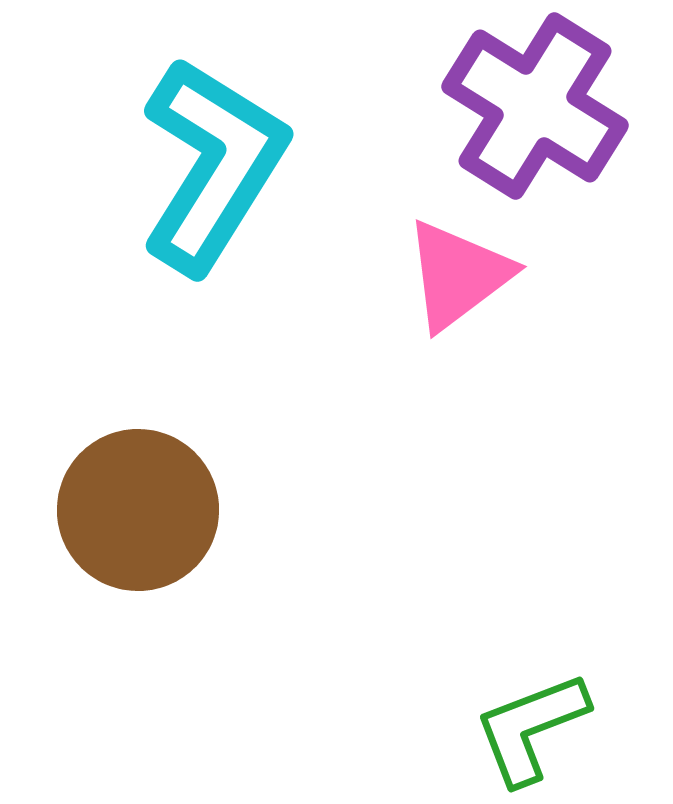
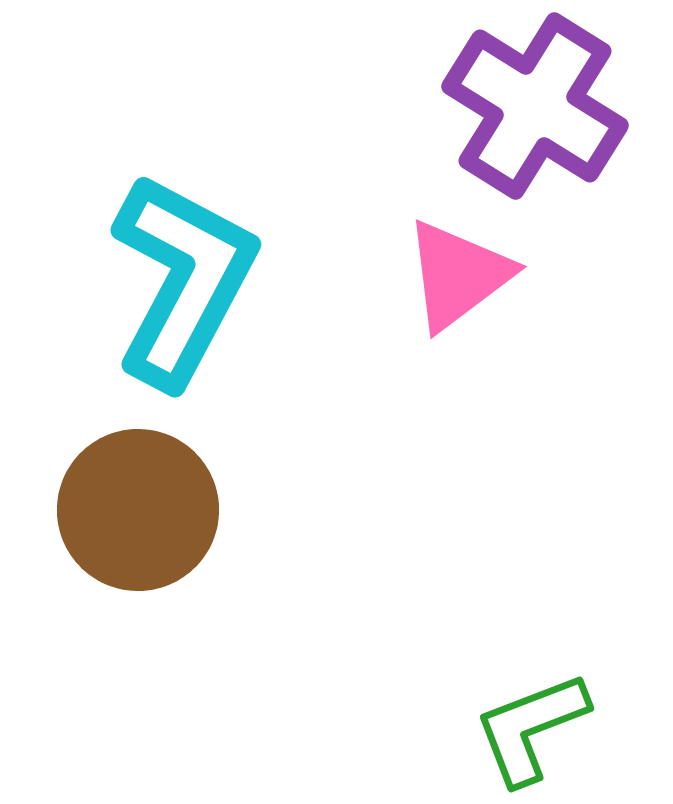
cyan L-shape: moved 30 px left, 115 px down; rotated 4 degrees counterclockwise
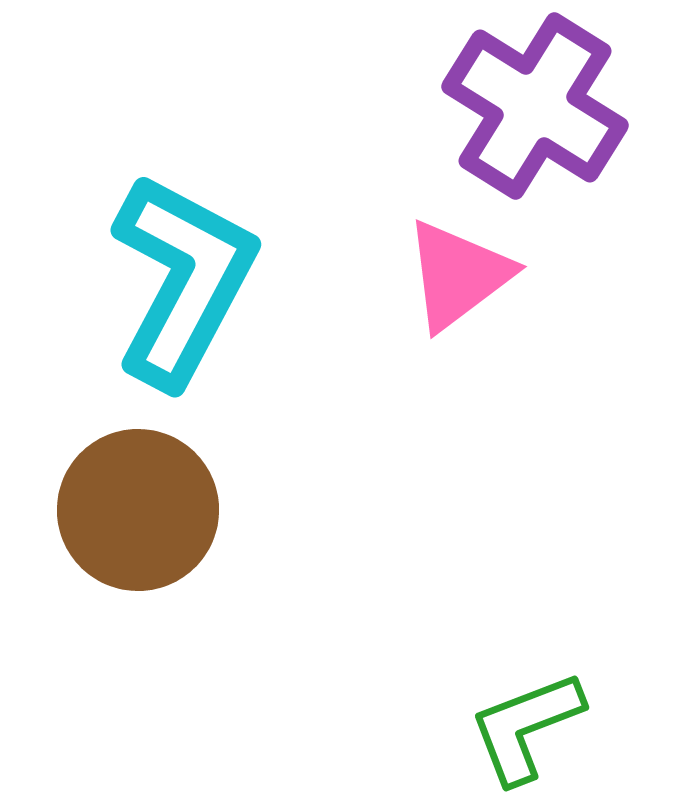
green L-shape: moved 5 px left, 1 px up
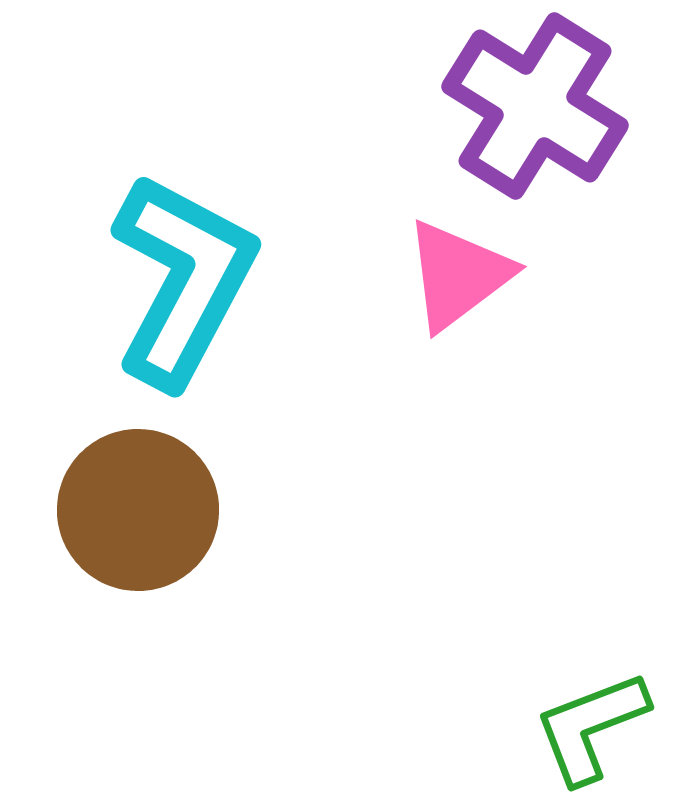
green L-shape: moved 65 px right
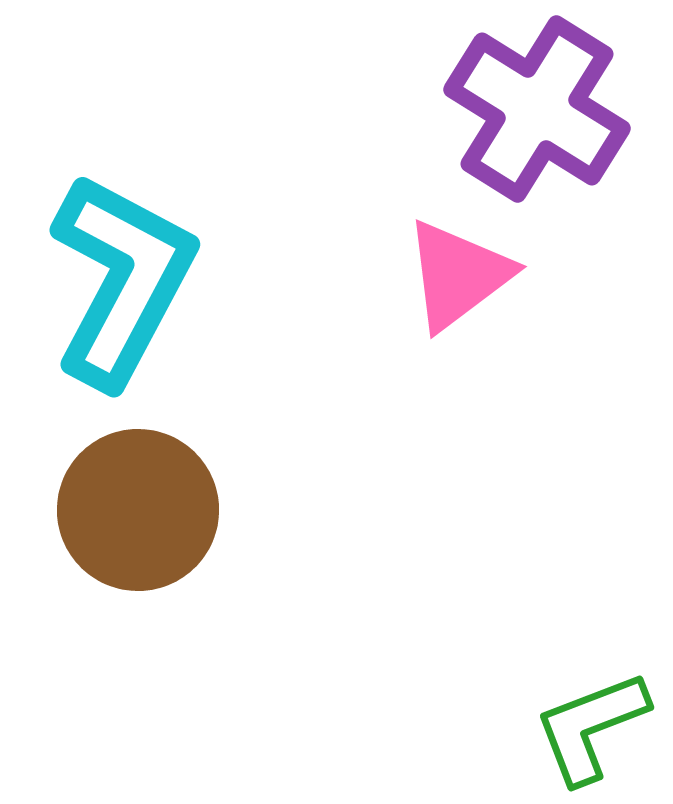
purple cross: moved 2 px right, 3 px down
cyan L-shape: moved 61 px left
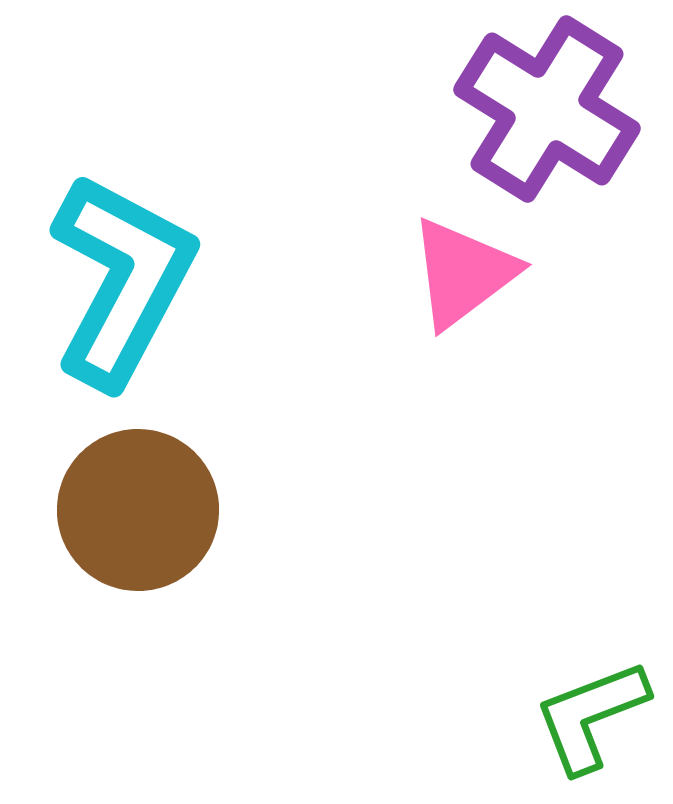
purple cross: moved 10 px right
pink triangle: moved 5 px right, 2 px up
green L-shape: moved 11 px up
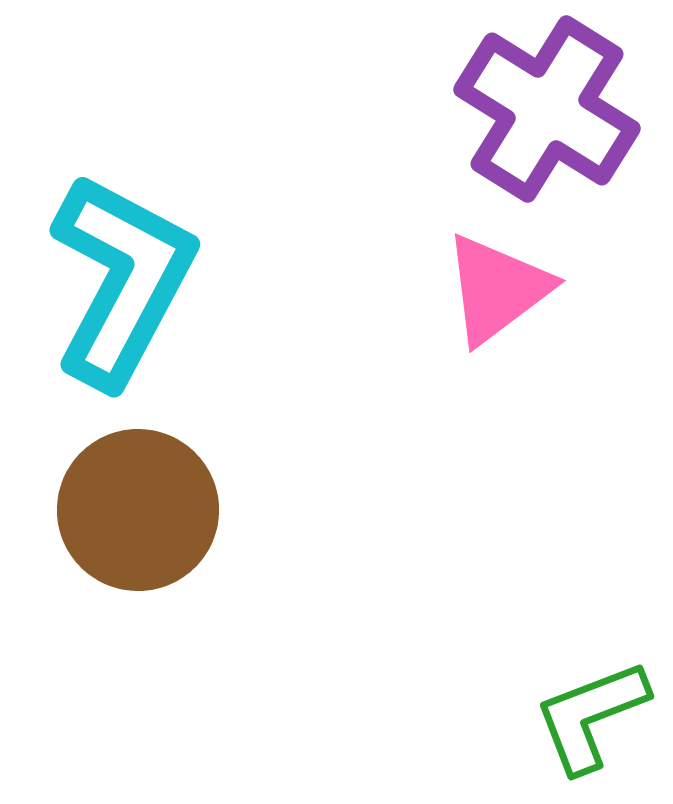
pink triangle: moved 34 px right, 16 px down
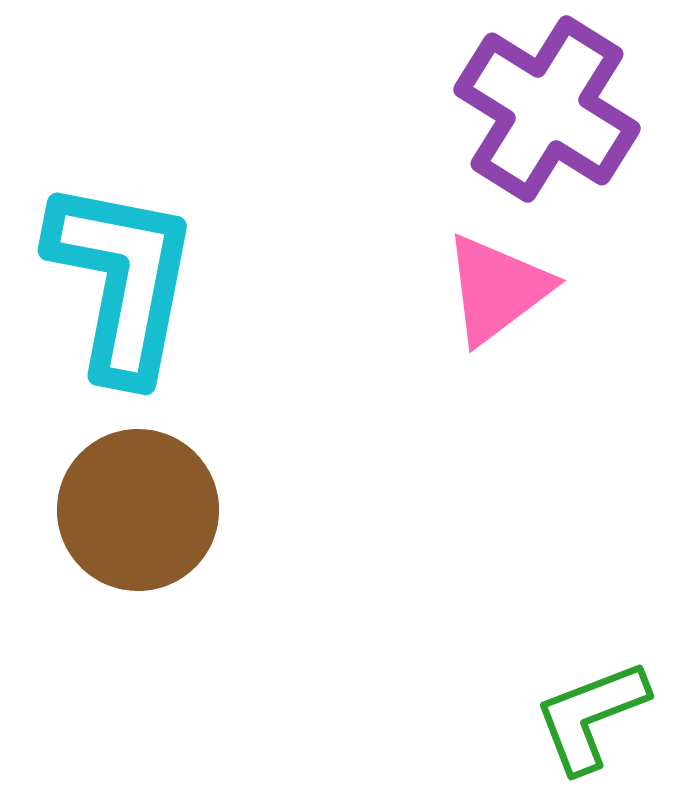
cyan L-shape: rotated 17 degrees counterclockwise
